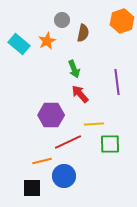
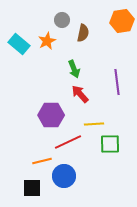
orange hexagon: rotated 10 degrees clockwise
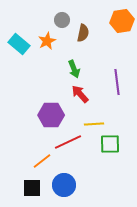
orange line: rotated 24 degrees counterclockwise
blue circle: moved 9 px down
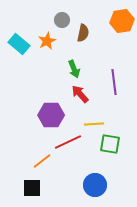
purple line: moved 3 px left
green square: rotated 10 degrees clockwise
blue circle: moved 31 px right
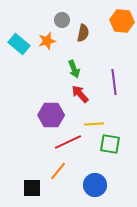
orange hexagon: rotated 15 degrees clockwise
orange star: rotated 12 degrees clockwise
orange line: moved 16 px right, 10 px down; rotated 12 degrees counterclockwise
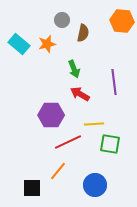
orange star: moved 3 px down
red arrow: rotated 18 degrees counterclockwise
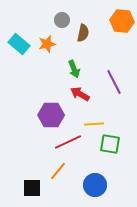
purple line: rotated 20 degrees counterclockwise
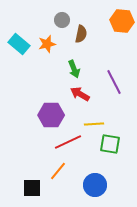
brown semicircle: moved 2 px left, 1 px down
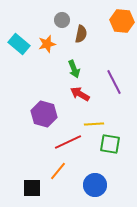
purple hexagon: moved 7 px left, 1 px up; rotated 15 degrees clockwise
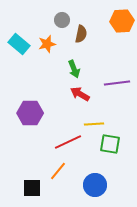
orange hexagon: rotated 10 degrees counterclockwise
purple line: moved 3 px right, 1 px down; rotated 70 degrees counterclockwise
purple hexagon: moved 14 px left, 1 px up; rotated 15 degrees counterclockwise
